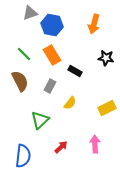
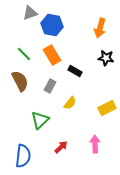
orange arrow: moved 6 px right, 4 px down
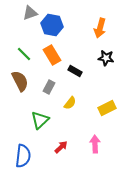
gray rectangle: moved 1 px left, 1 px down
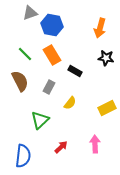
green line: moved 1 px right
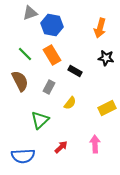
blue semicircle: rotated 80 degrees clockwise
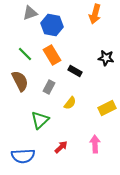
orange arrow: moved 5 px left, 14 px up
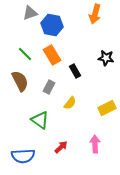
black rectangle: rotated 32 degrees clockwise
green triangle: rotated 42 degrees counterclockwise
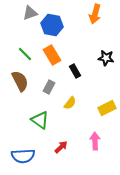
pink arrow: moved 3 px up
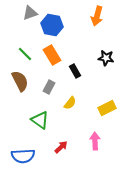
orange arrow: moved 2 px right, 2 px down
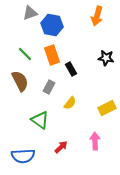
orange rectangle: rotated 12 degrees clockwise
black rectangle: moved 4 px left, 2 px up
